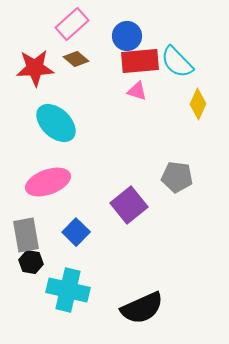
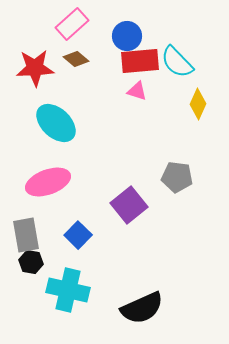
blue square: moved 2 px right, 3 px down
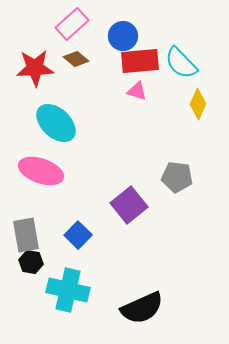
blue circle: moved 4 px left
cyan semicircle: moved 4 px right, 1 px down
pink ellipse: moved 7 px left, 11 px up; rotated 39 degrees clockwise
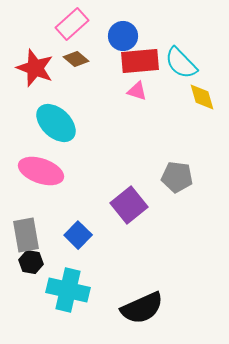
red star: rotated 24 degrees clockwise
yellow diamond: moved 4 px right, 7 px up; rotated 40 degrees counterclockwise
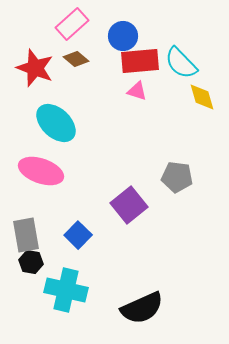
cyan cross: moved 2 px left
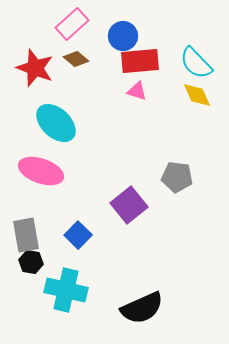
cyan semicircle: moved 15 px right
yellow diamond: moved 5 px left, 2 px up; rotated 8 degrees counterclockwise
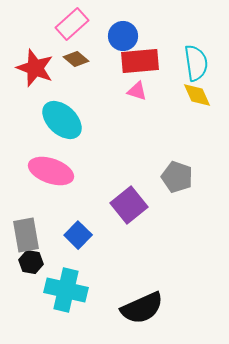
cyan semicircle: rotated 144 degrees counterclockwise
cyan ellipse: moved 6 px right, 3 px up
pink ellipse: moved 10 px right
gray pentagon: rotated 12 degrees clockwise
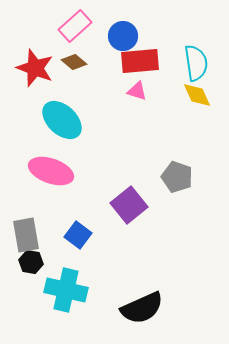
pink rectangle: moved 3 px right, 2 px down
brown diamond: moved 2 px left, 3 px down
blue square: rotated 8 degrees counterclockwise
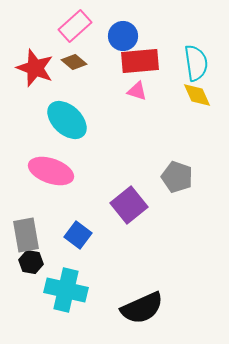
cyan ellipse: moved 5 px right
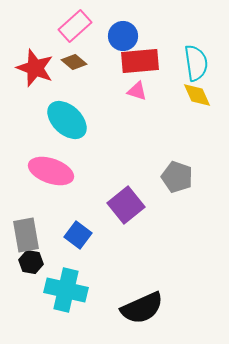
purple square: moved 3 px left
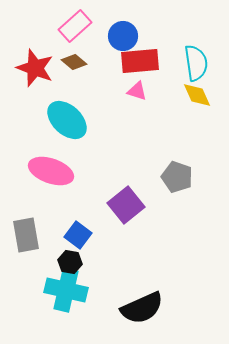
black hexagon: moved 39 px right
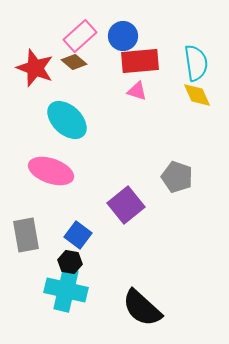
pink rectangle: moved 5 px right, 10 px down
black semicircle: rotated 66 degrees clockwise
